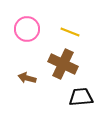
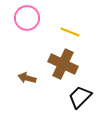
pink circle: moved 11 px up
black trapezoid: moved 1 px left; rotated 40 degrees counterclockwise
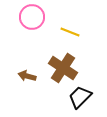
pink circle: moved 5 px right, 1 px up
brown cross: moved 4 px down; rotated 8 degrees clockwise
brown arrow: moved 2 px up
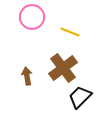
brown cross: rotated 20 degrees clockwise
brown arrow: rotated 66 degrees clockwise
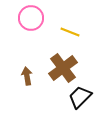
pink circle: moved 1 px left, 1 px down
